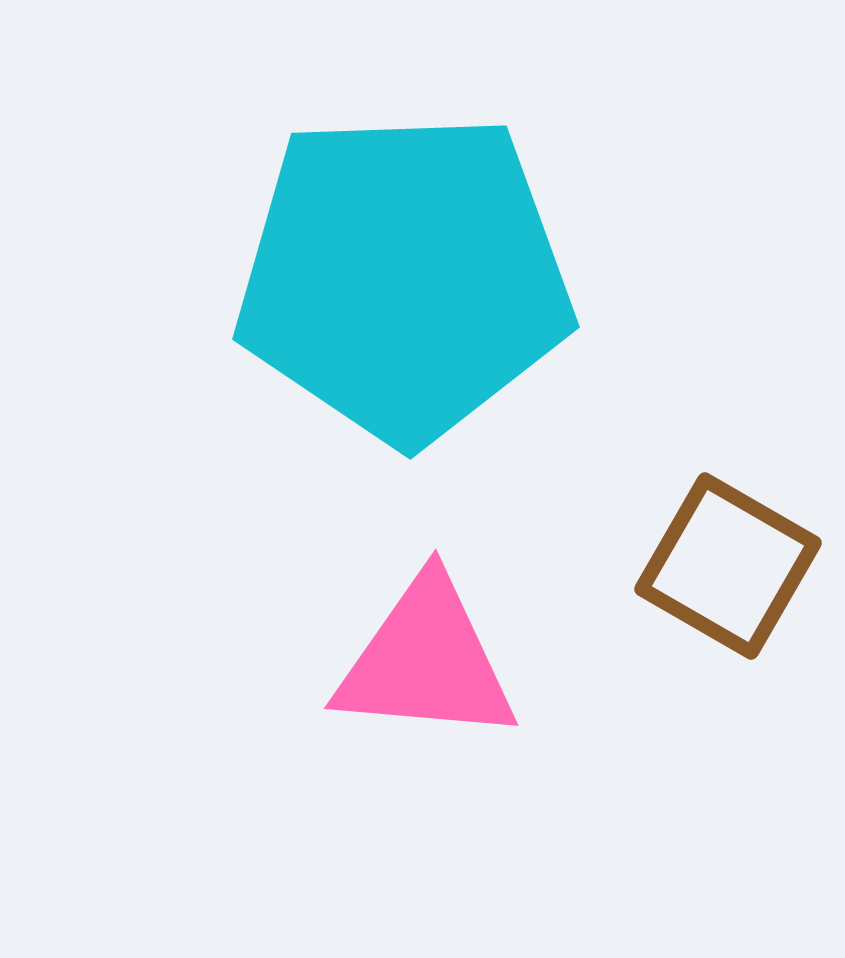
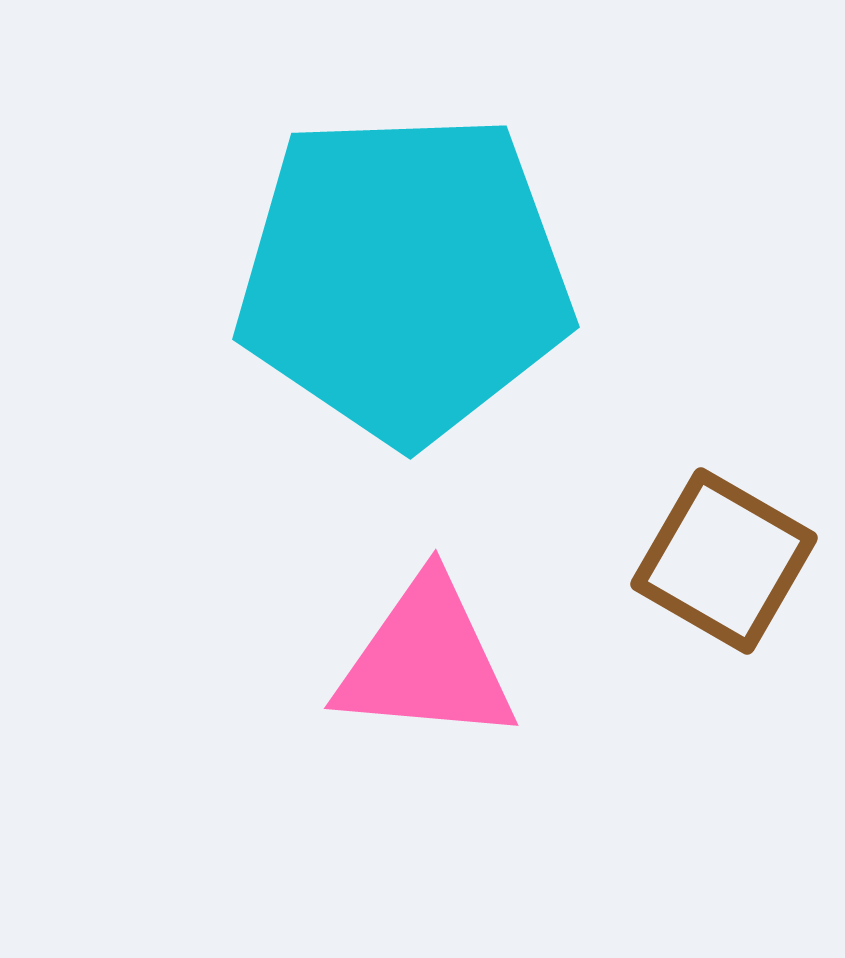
brown square: moved 4 px left, 5 px up
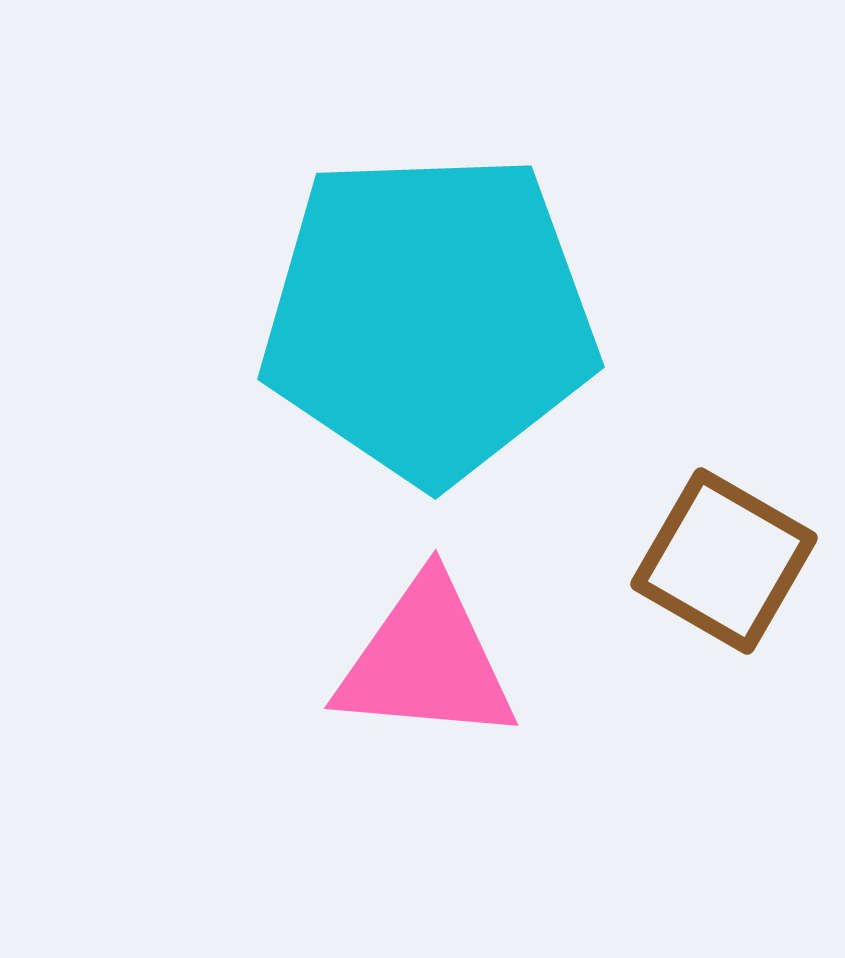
cyan pentagon: moved 25 px right, 40 px down
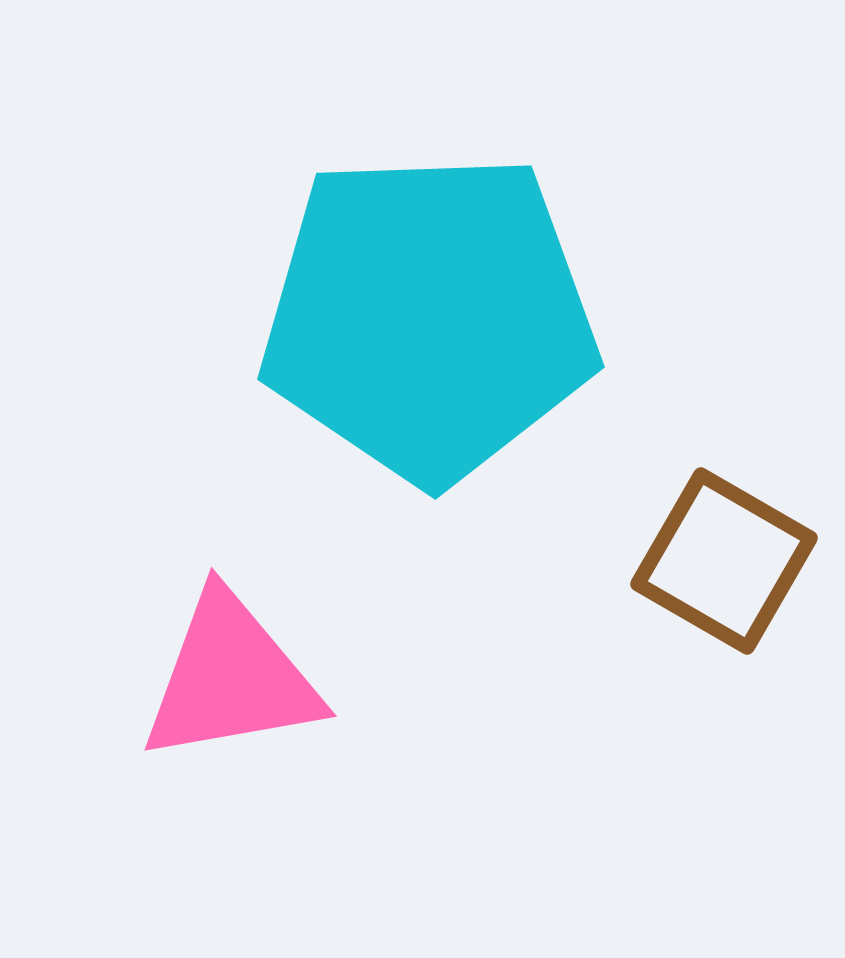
pink triangle: moved 195 px left, 17 px down; rotated 15 degrees counterclockwise
